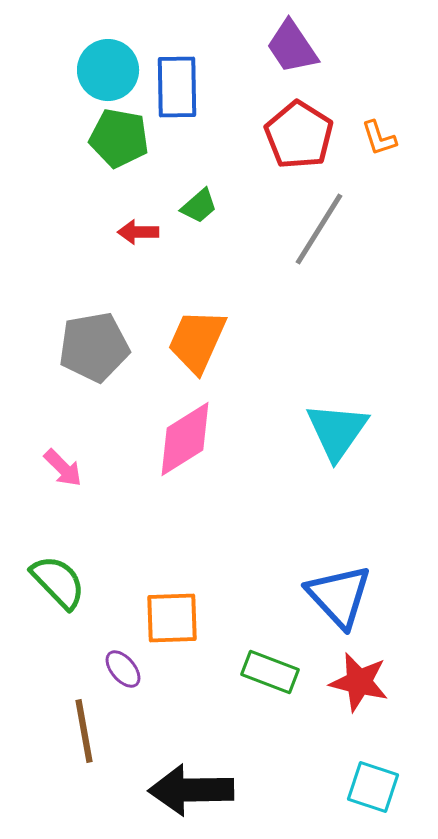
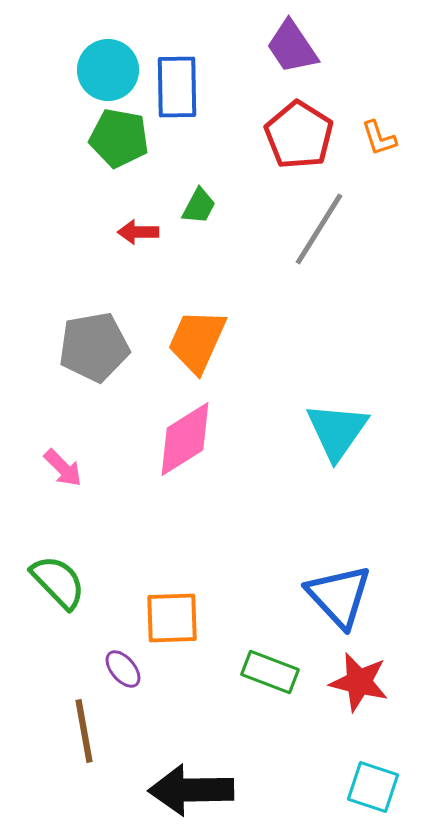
green trapezoid: rotated 21 degrees counterclockwise
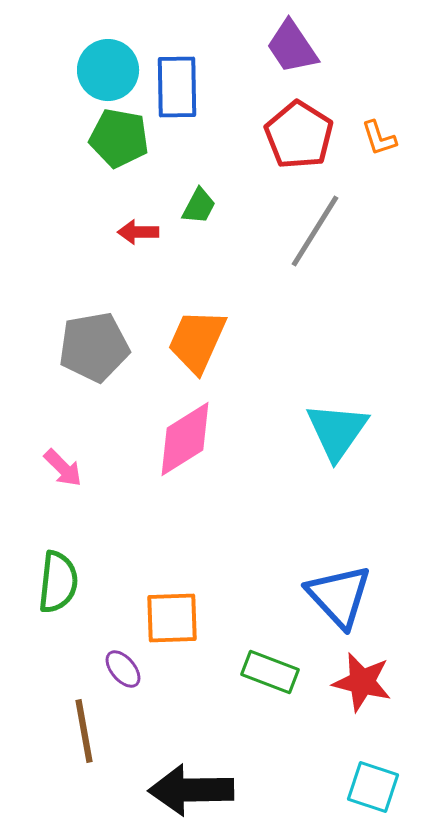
gray line: moved 4 px left, 2 px down
green semicircle: rotated 50 degrees clockwise
red star: moved 3 px right
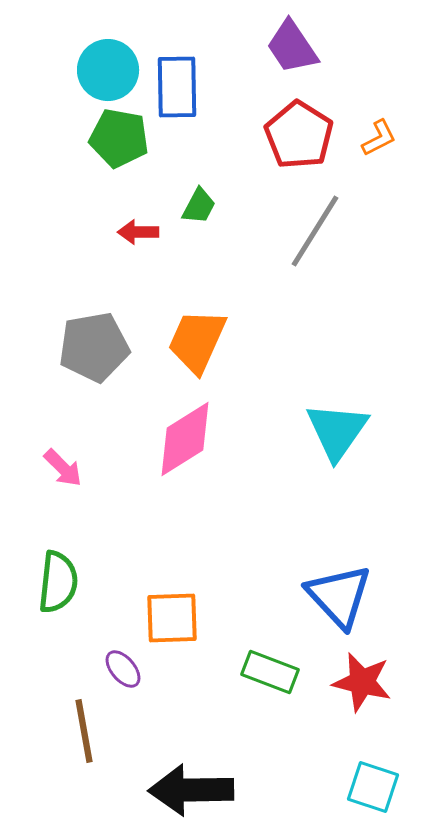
orange L-shape: rotated 99 degrees counterclockwise
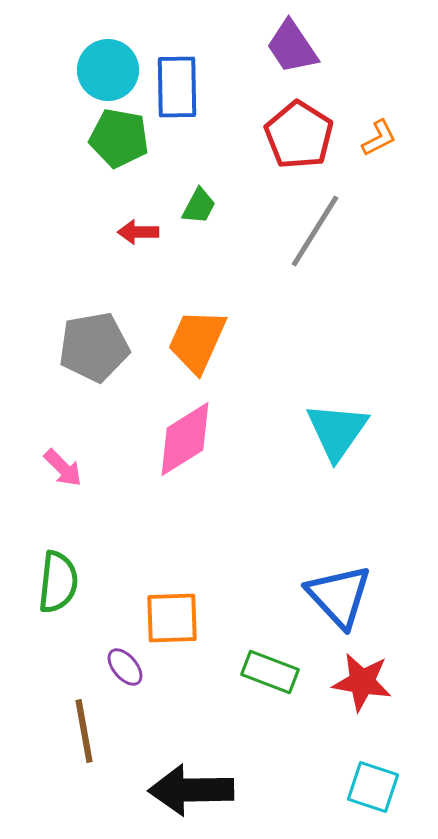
purple ellipse: moved 2 px right, 2 px up
red star: rotated 4 degrees counterclockwise
